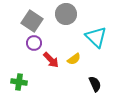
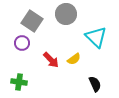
purple circle: moved 12 px left
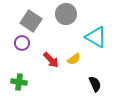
gray square: moved 1 px left
cyan triangle: rotated 15 degrees counterclockwise
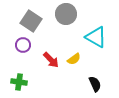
purple circle: moved 1 px right, 2 px down
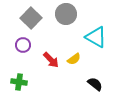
gray square: moved 3 px up; rotated 10 degrees clockwise
black semicircle: rotated 28 degrees counterclockwise
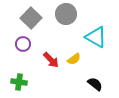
purple circle: moved 1 px up
